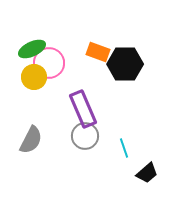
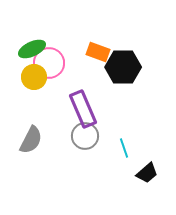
black hexagon: moved 2 px left, 3 px down
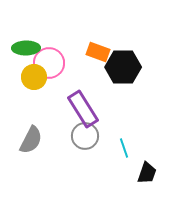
green ellipse: moved 6 px left, 1 px up; rotated 24 degrees clockwise
purple rectangle: rotated 9 degrees counterclockwise
black trapezoid: rotated 30 degrees counterclockwise
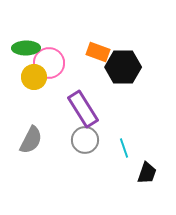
gray circle: moved 4 px down
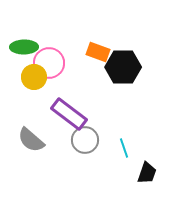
green ellipse: moved 2 px left, 1 px up
purple rectangle: moved 14 px left, 5 px down; rotated 21 degrees counterclockwise
gray semicircle: rotated 104 degrees clockwise
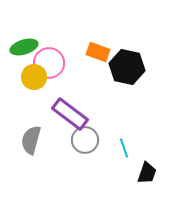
green ellipse: rotated 16 degrees counterclockwise
black hexagon: moved 4 px right; rotated 12 degrees clockwise
purple rectangle: moved 1 px right
gray semicircle: rotated 64 degrees clockwise
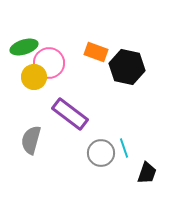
orange rectangle: moved 2 px left
gray circle: moved 16 px right, 13 px down
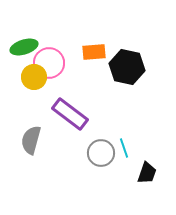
orange rectangle: moved 2 px left; rotated 25 degrees counterclockwise
